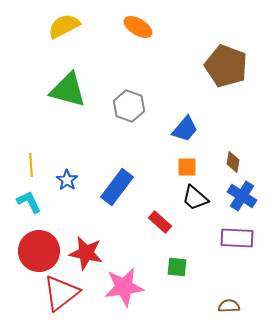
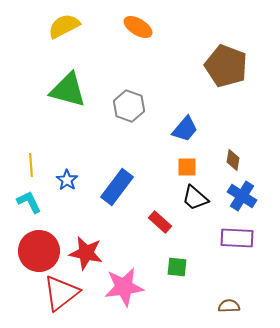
brown diamond: moved 2 px up
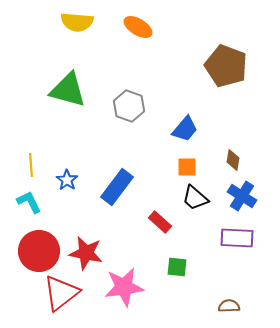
yellow semicircle: moved 13 px right, 4 px up; rotated 148 degrees counterclockwise
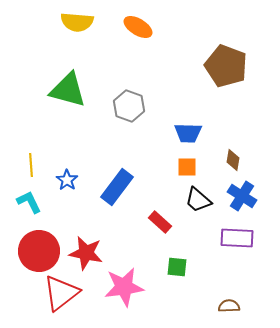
blue trapezoid: moved 3 px right, 4 px down; rotated 52 degrees clockwise
black trapezoid: moved 3 px right, 2 px down
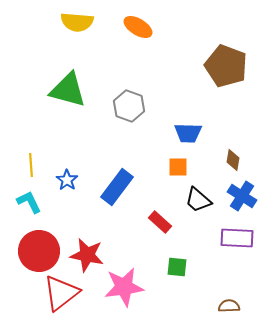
orange square: moved 9 px left
red star: moved 1 px right, 2 px down
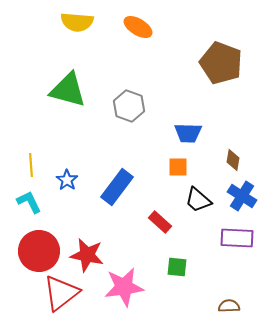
brown pentagon: moved 5 px left, 3 px up
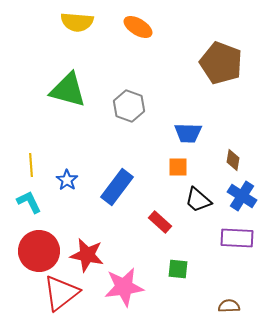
green square: moved 1 px right, 2 px down
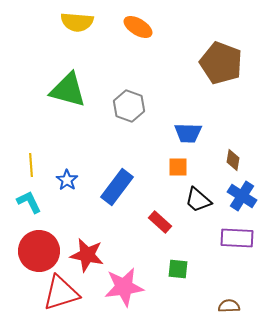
red triangle: rotated 21 degrees clockwise
